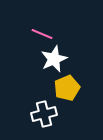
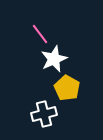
pink line: moved 2 px left; rotated 30 degrees clockwise
yellow pentagon: rotated 20 degrees counterclockwise
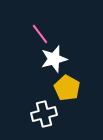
white star: rotated 8 degrees clockwise
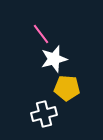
pink line: moved 1 px right
yellow pentagon: rotated 25 degrees counterclockwise
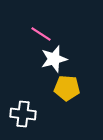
pink line: rotated 20 degrees counterclockwise
white cross: moved 21 px left; rotated 20 degrees clockwise
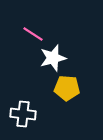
pink line: moved 8 px left
white star: moved 1 px left, 1 px up
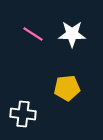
white star: moved 19 px right, 24 px up; rotated 16 degrees clockwise
yellow pentagon: rotated 10 degrees counterclockwise
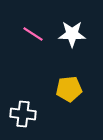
yellow pentagon: moved 2 px right, 1 px down
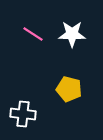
yellow pentagon: rotated 20 degrees clockwise
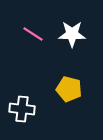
white cross: moved 1 px left, 5 px up
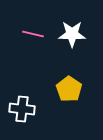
pink line: rotated 20 degrees counterclockwise
yellow pentagon: rotated 20 degrees clockwise
